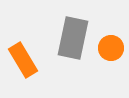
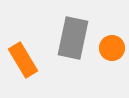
orange circle: moved 1 px right
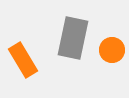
orange circle: moved 2 px down
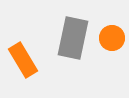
orange circle: moved 12 px up
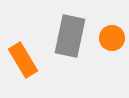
gray rectangle: moved 3 px left, 2 px up
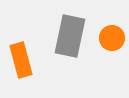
orange rectangle: moved 2 px left; rotated 16 degrees clockwise
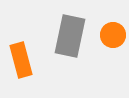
orange circle: moved 1 px right, 3 px up
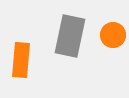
orange rectangle: rotated 20 degrees clockwise
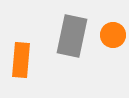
gray rectangle: moved 2 px right
